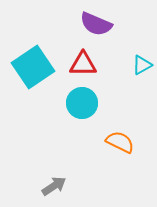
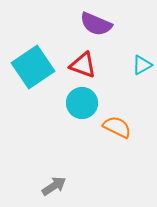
red triangle: moved 1 px down; rotated 20 degrees clockwise
orange semicircle: moved 3 px left, 15 px up
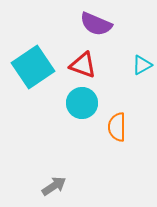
orange semicircle: rotated 116 degrees counterclockwise
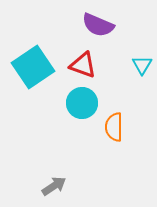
purple semicircle: moved 2 px right, 1 px down
cyan triangle: rotated 30 degrees counterclockwise
orange semicircle: moved 3 px left
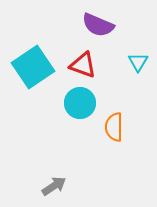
cyan triangle: moved 4 px left, 3 px up
cyan circle: moved 2 px left
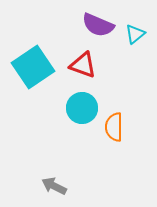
cyan triangle: moved 3 px left, 28 px up; rotated 20 degrees clockwise
cyan circle: moved 2 px right, 5 px down
gray arrow: rotated 120 degrees counterclockwise
